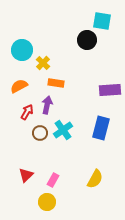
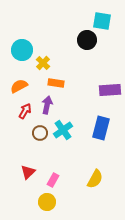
red arrow: moved 2 px left, 1 px up
red triangle: moved 2 px right, 3 px up
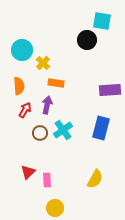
orange semicircle: rotated 114 degrees clockwise
red arrow: moved 1 px up
pink rectangle: moved 6 px left; rotated 32 degrees counterclockwise
yellow circle: moved 8 px right, 6 px down
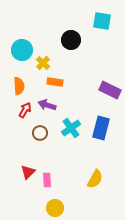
black circle: moved 16 px left
orange rectangle: moved 1 px left, 1 px up
purple rectangle: rotated 30 degrees clockwise
purple arrow: rotated 84 degrees counterclockwise
cyan cross: moved 8 px right, 2 px up
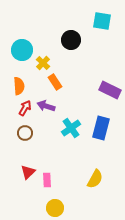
orange rectangle: rotated 49 degrees clockwise
purple arrow: moved 1 px left, 1 px down
red arrow: moved 2 px up
brown circle: moved 15 px left
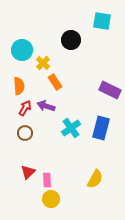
yellow circle: moved 4 px left, 9 px up
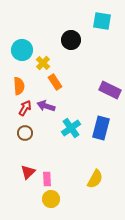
pink rectangle: moved 1 px up
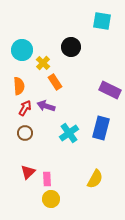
black circle: moved 7 px down
cyan cross: moved 2 px left, 5 px down
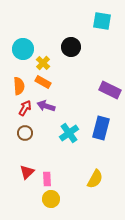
cyan circle: moved 1 px right, 1 px up
orange rectangle: moved 12 px left; rotated 28 degrees counterclockwise
red triangle: moved 1 px left
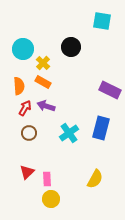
brown circle: moved 4 px right
